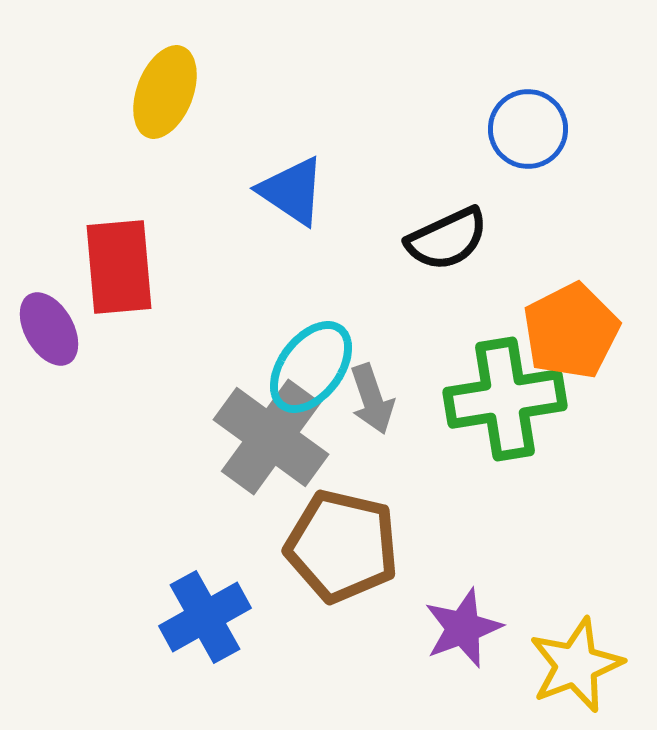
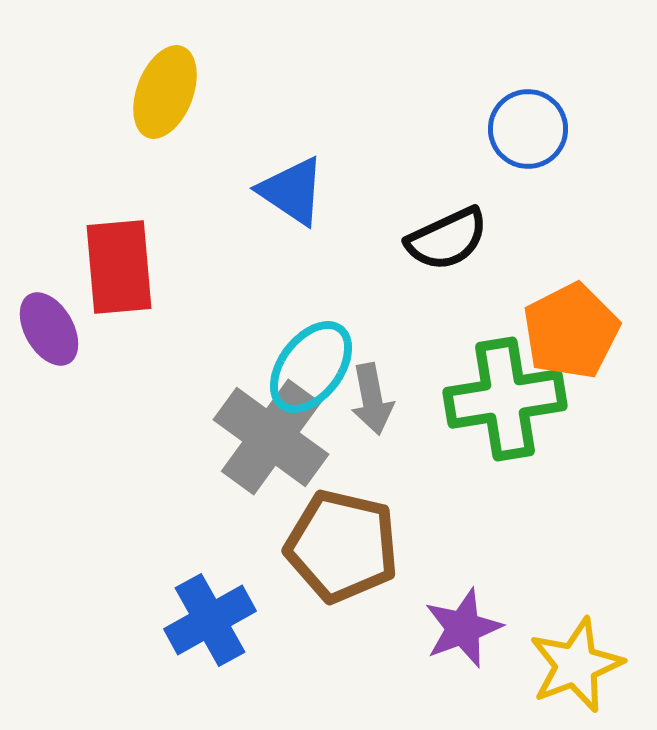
gray arrow: rotated 8 degrees clockwise
blue cross: moved 5 px right, 3 px down
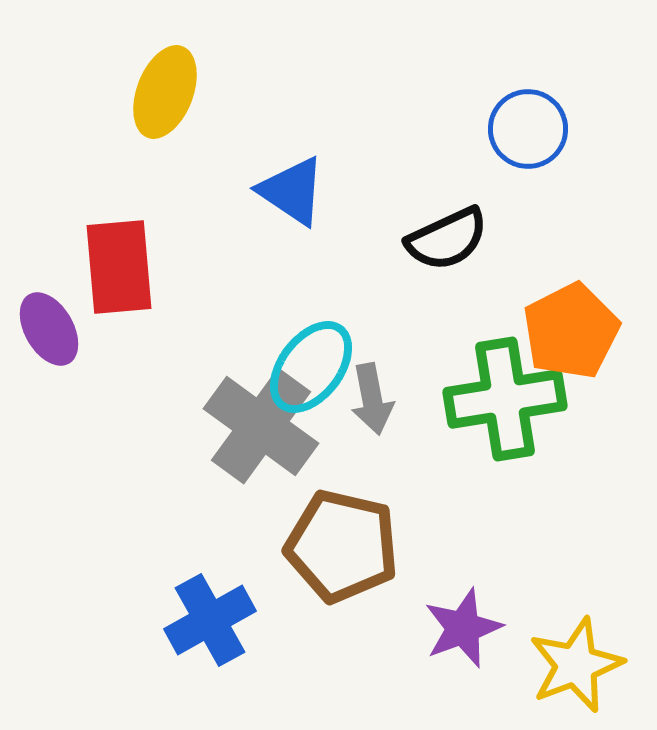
gray cross: moved 10 px left, 11 px up
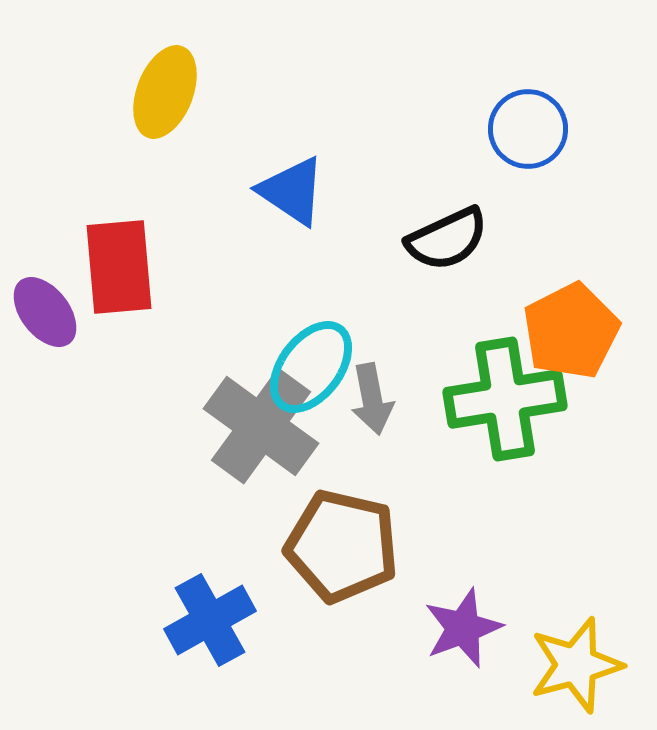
purple ellipse: moved 4 px left, 17 px up; rotated 8 degrees counterclockwise
yellow star: rotated 6 degrees clockwise
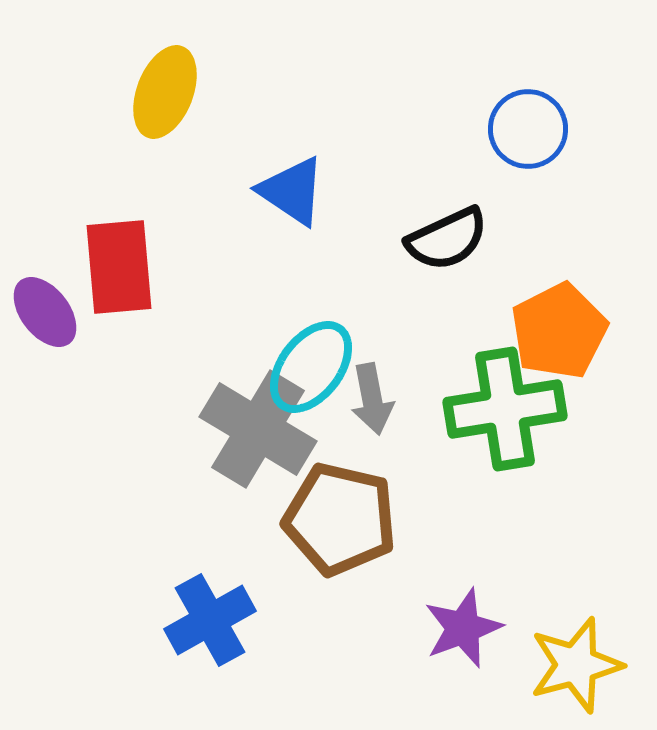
orange pentagon: moved 12 px left
green cross: moved 10 px down
gray cross: moved 3 px left, 3 px down; rotated 5 degrees counterclockwise
brown pentagon: moved 2 px left, 27 px up
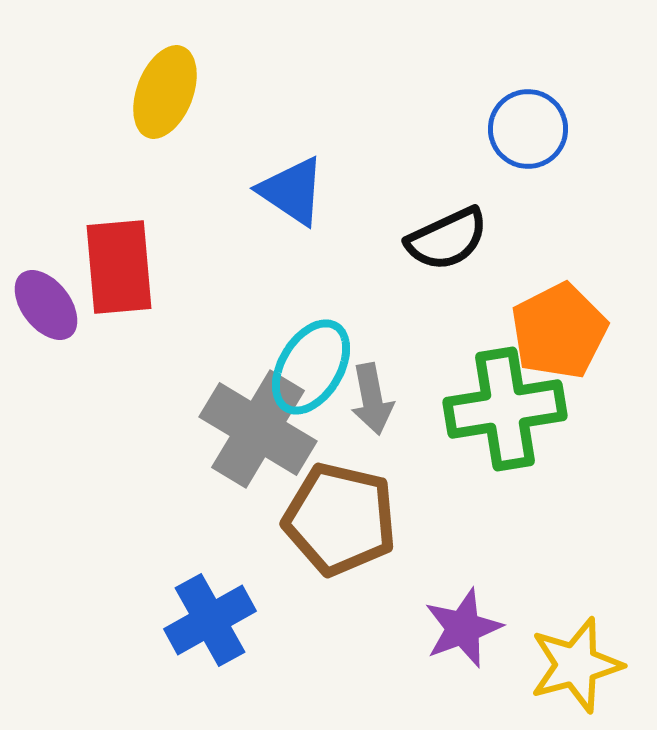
purple ellipse: moved 1 px right, 7 px up
cyan ellipse: rotated 6 degrees counterclockwise
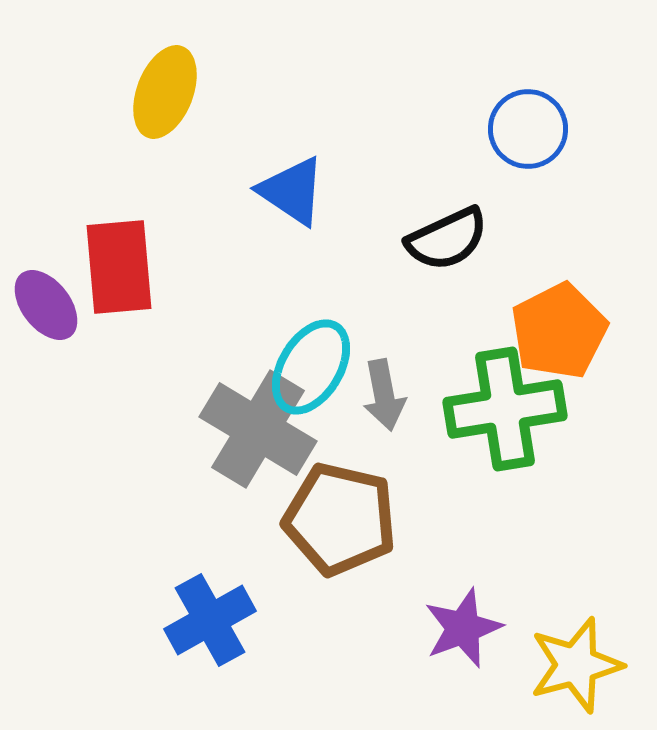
gray arrow: moved 12 px right, 4 px up
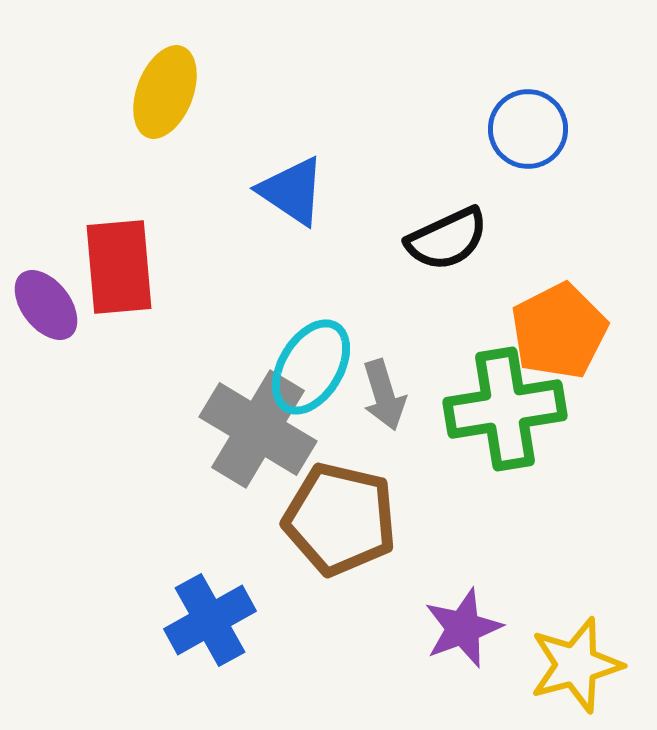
gray arrow: rotated 6 degrees counterclockwise
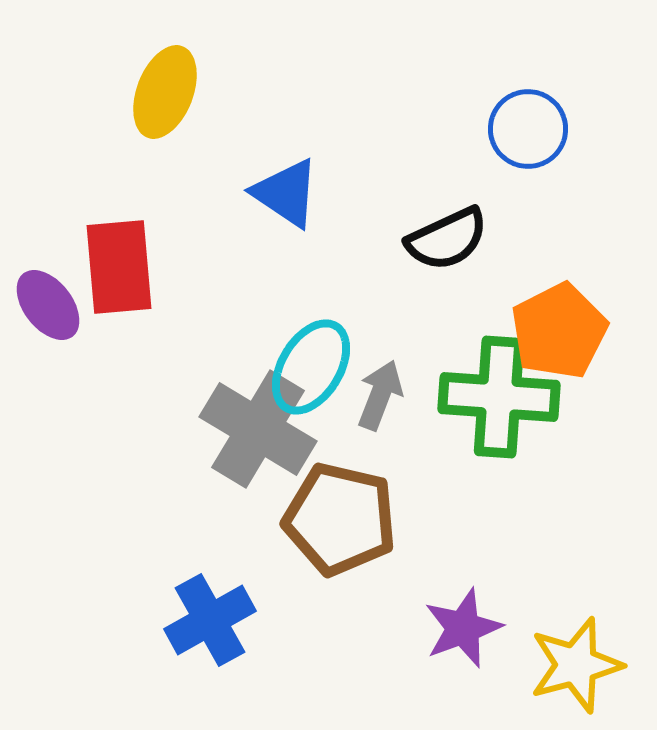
blue triangle: moved 6 px left, 2 px down
purple ellipse: moved 2 px right
gray arrow: moved 4 px left; rotated 142 degrees counterclockwise
green cross: moved 6 px left, 12 px up; rotated 13 degrees clockwise
